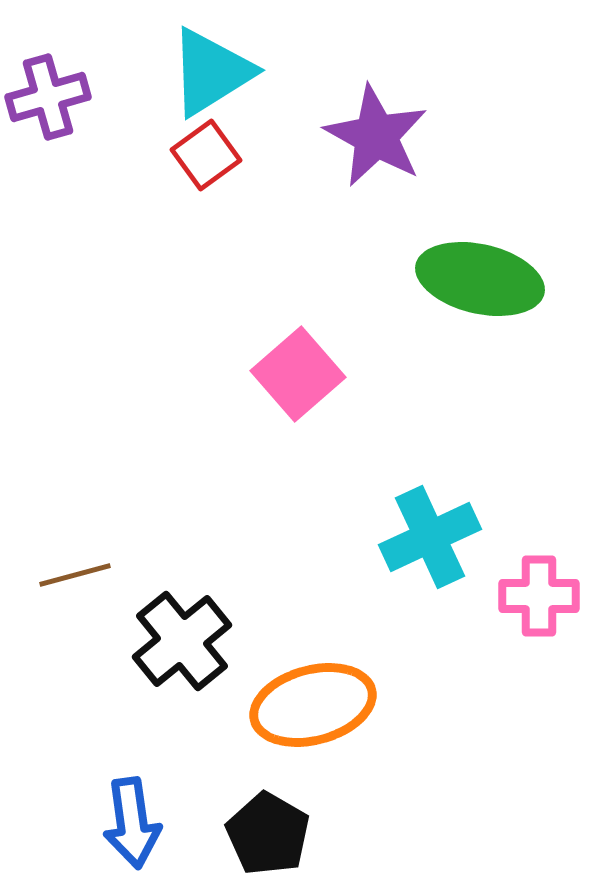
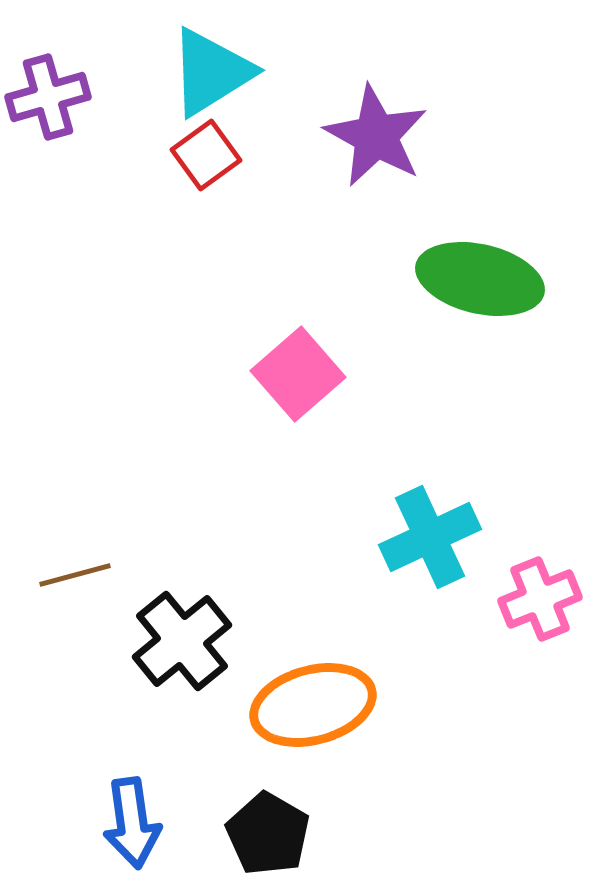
pink cross: moved 1 px right, 3 px down; rotated 22 degrees counterclockwise
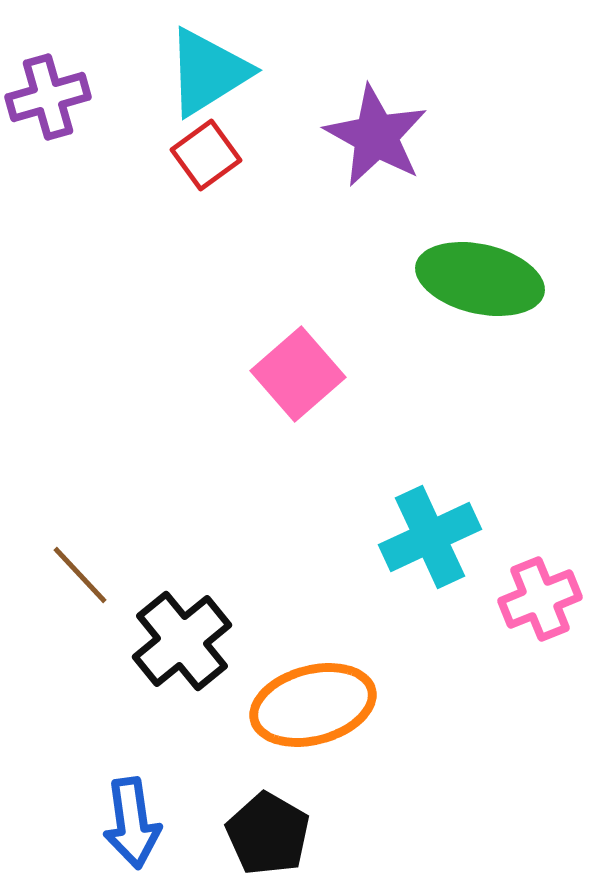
cyan triangle: moved 3 px left
brown line: moved 5 px right; rotated 62 degrees clockwise
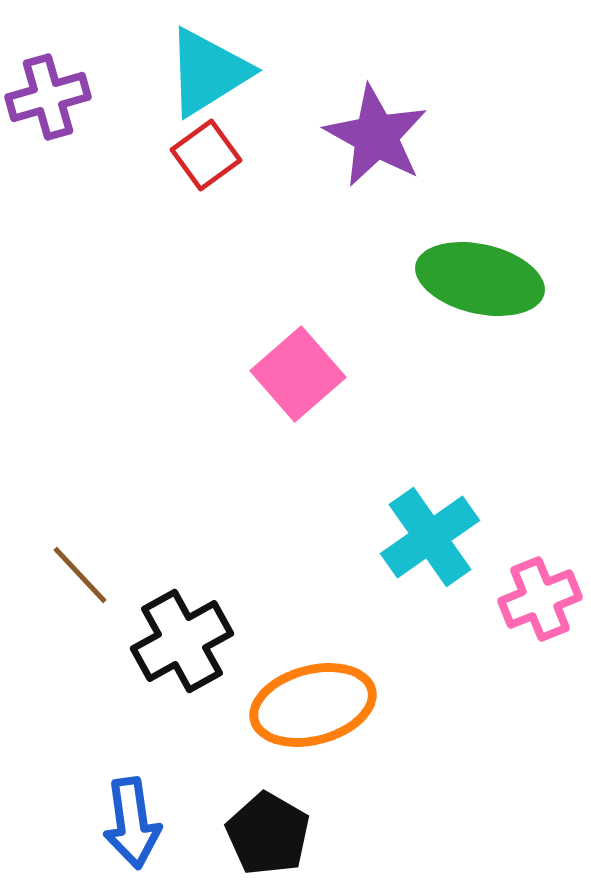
cyan cross: rotated 10 degrees counterclockwise
black cross: rotated 10 degrees clockwise
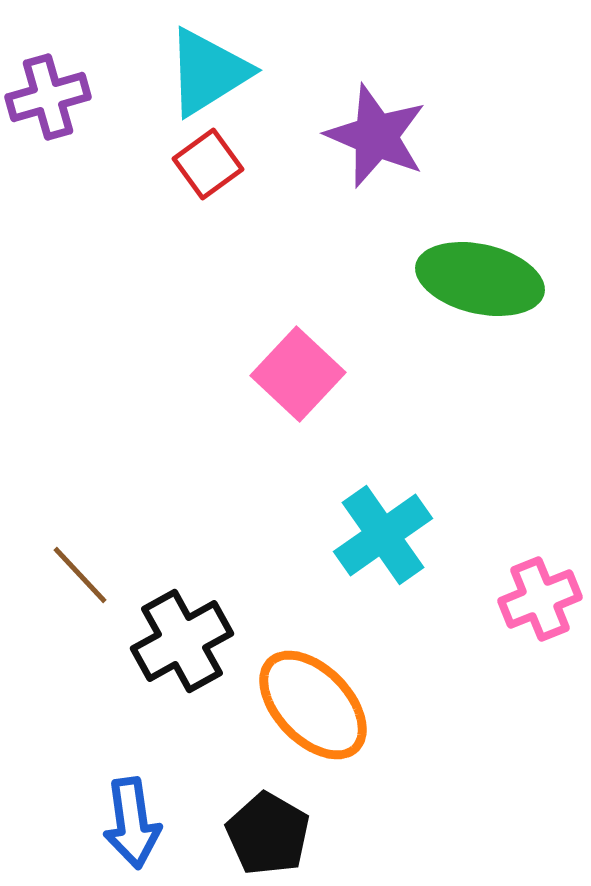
purple star: rotated 6 degrees counterclockwise
red square: moved 2 px right, 9 px down
pink square: rotated 6 degrees counterclockwise
cyan cross: moved 47 px left, 2 px up
orange ellipse: rotated 61 degrees clockwise
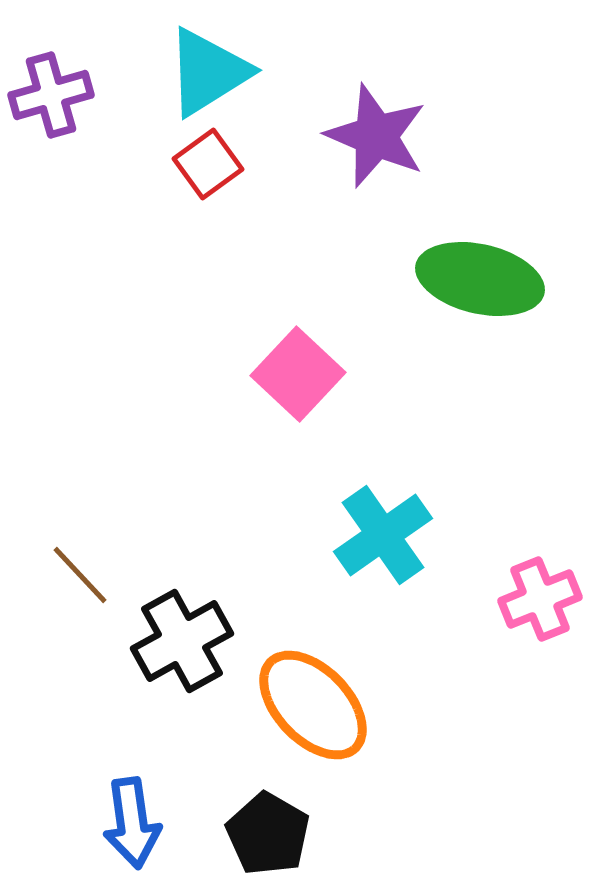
purple cross: moved 3 px right, 2 px up
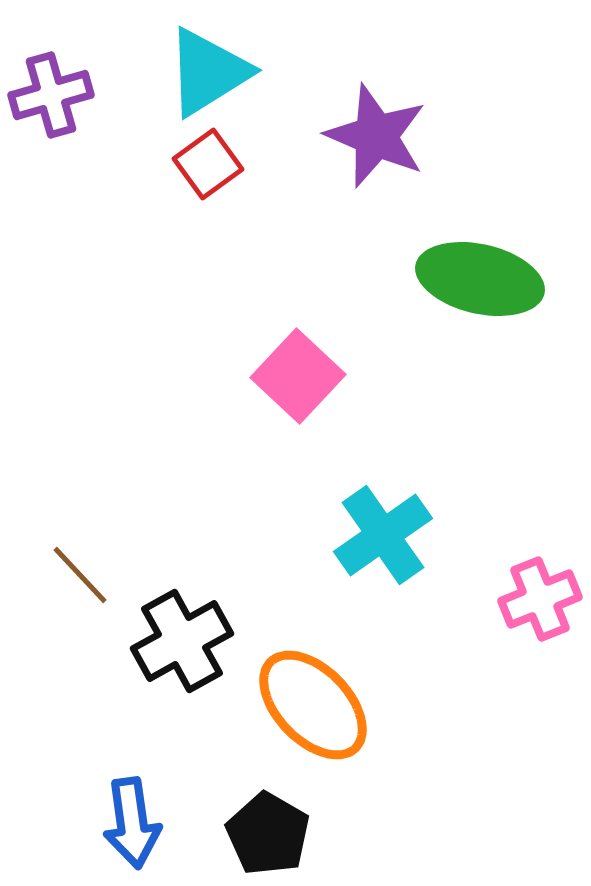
pink square: moved 2 px down
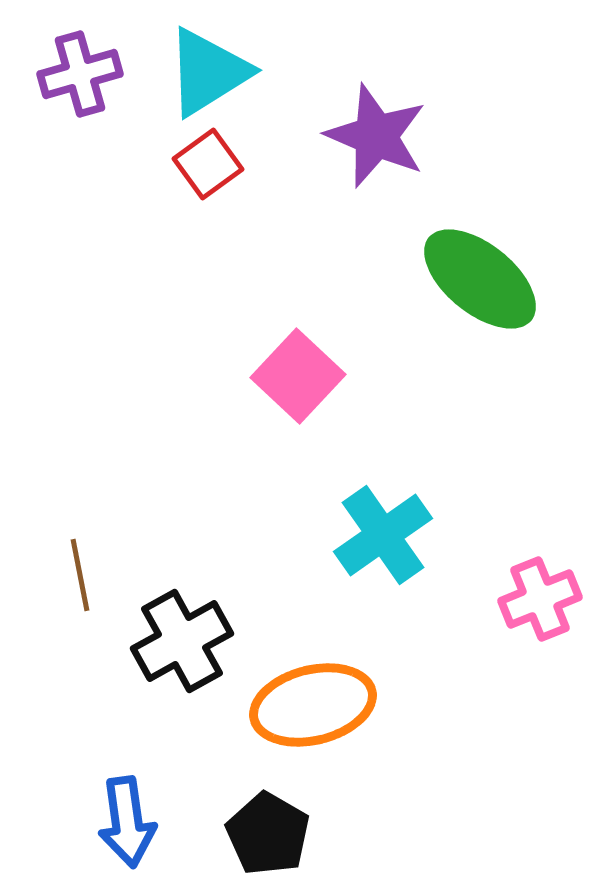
purple cross: moved 29 px right, 21 px up
green ellipse: rotated 26 degrees clockwise
brown line: rotated 32 degrees clockwise
orange ellipse: rotated 60 degrees counterclockwise
blue arrow: moved 5 px left, 1 px up
